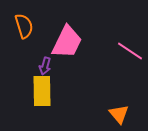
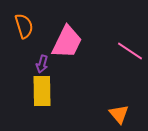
purple arrow: moved 3 px left, 2 px up
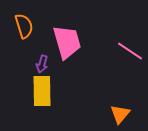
pink trapezoid: rotated 42 degrees counterclockwise
orange triangle: moved 1 px right; rotated 20 degrees clockwise
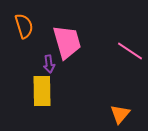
purple arrow: moved 7 px right; rotated 24 degrees counterclockwise
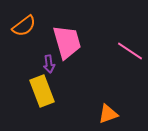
orange semicircle: rotated 70 degrees clockwise
yellow rectangle: rotated 20 degrees counterclockwise
orange triangle: moved 12 px left; rotated 30 degrees clockwise
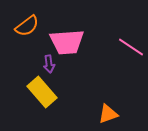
orange semicircle: moved 3 px right
pink trapezoid: rotated 102 degrees clockwise
pink line: moved 1 px right, 4 px up
yellow rectangle: moved 1 px down; rotated 20 degrees counterclockwise
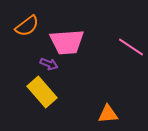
purple arrow: rotated 60 degrees counterclockwise
orange triangle: rotated 15 degrees clockwise
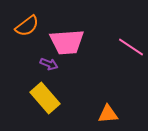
yellow rectangle: moved 3 px right, 6 px down
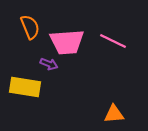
orange semicircle: moved 3 px right, 1 px down; rotated 75 degrees counterclockwise
pink line: moved 18 px left, 6 px up; rotated 8 degrees counterclockwise
yellow rectangle: moved 20 px left, 11 px up; rotated 40 degrees counterclockwise
orange triangle: moved 6 px right
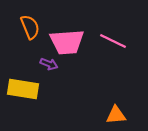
yellow rectangle: moved 2 px left, 2 px down
orange triangle: moved 2 px right, 1 px down
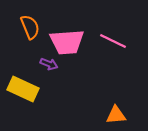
yellow rectangle: rotated 16 degrees clockwise
